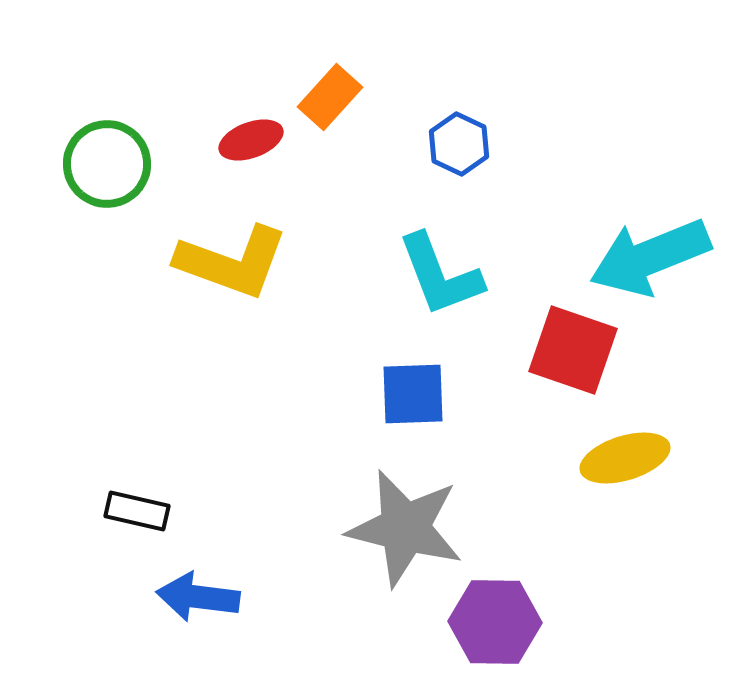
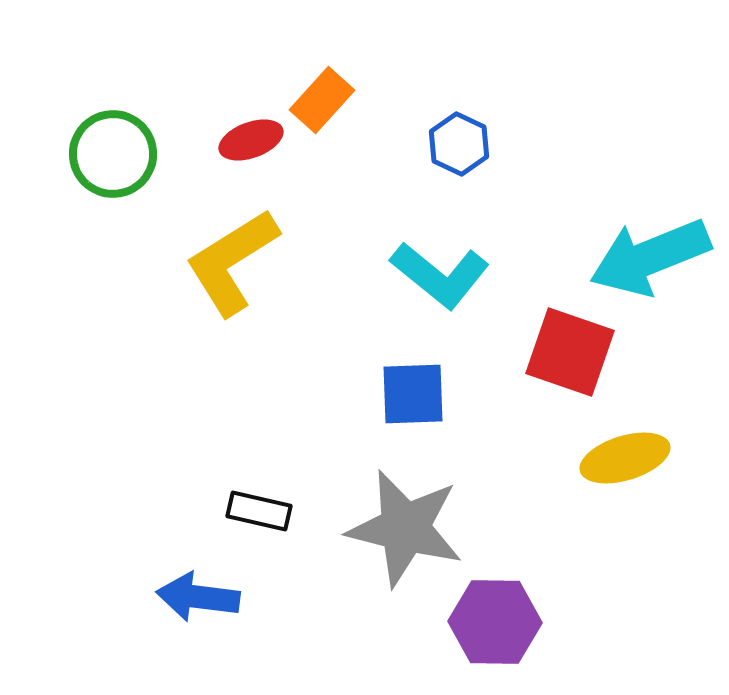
orange rectangle: moved 8 px left, 3 px down
green circle: moved 6 px right, 10 px up
yellow L-shape: rotated 128 degrees clockwise
cyan L-shape: rotated 30 degrees counterclockwise
red square: moved 3 px left, 2 px down
black rectangle: moved 122 px right
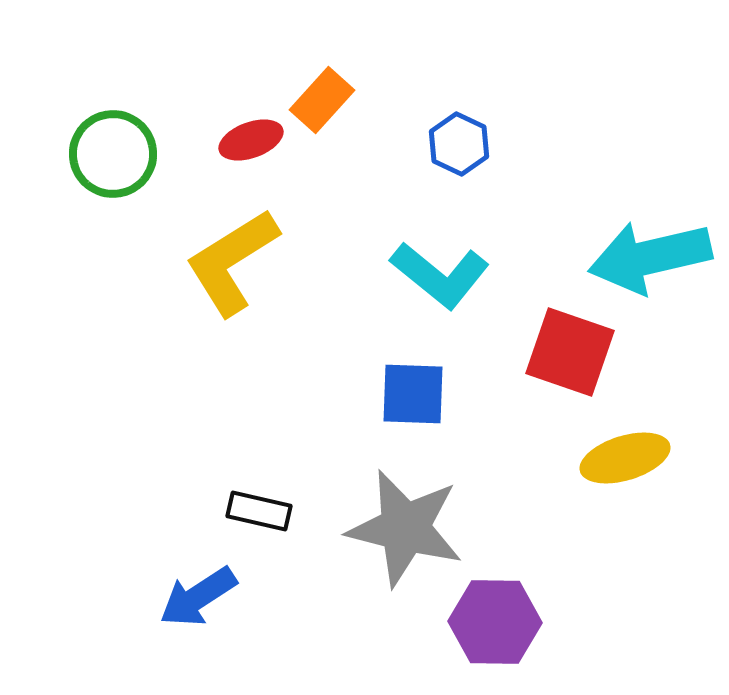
cyan arrow: rotated 9 degrees clockwise
blue square: rotated 4 degrees clockwise
blue arrow: rotated 40 degrees counterclockwise
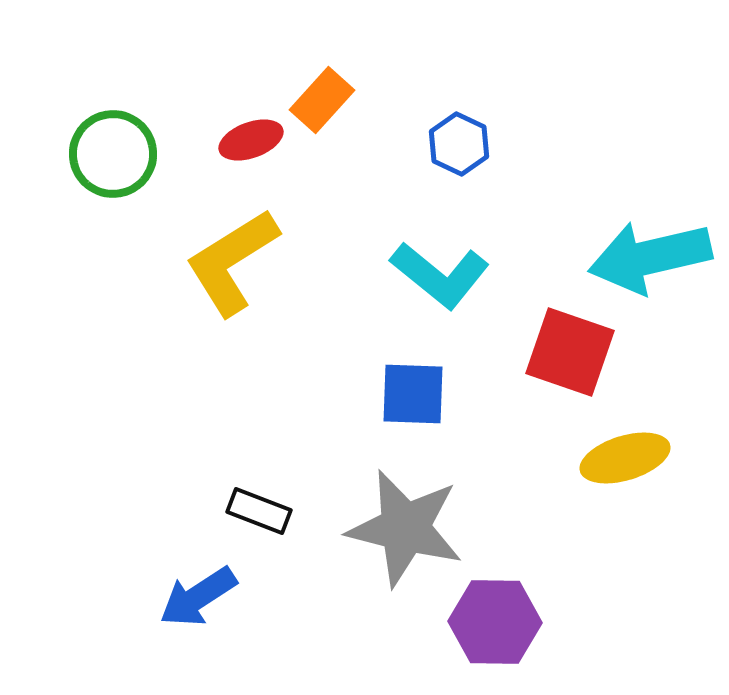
black rectangle: rotated 8 degrees clockwise
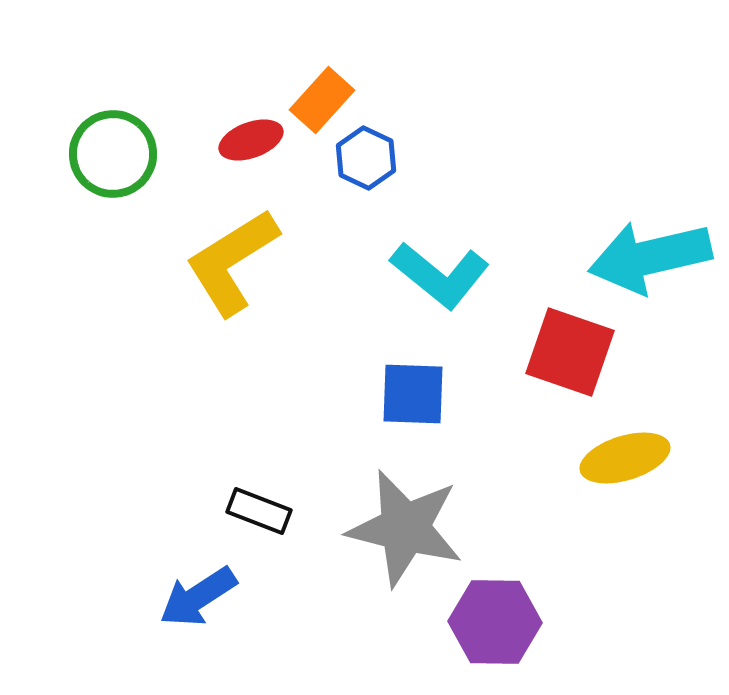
blue hexagon: moved 93 px left, 14 px down
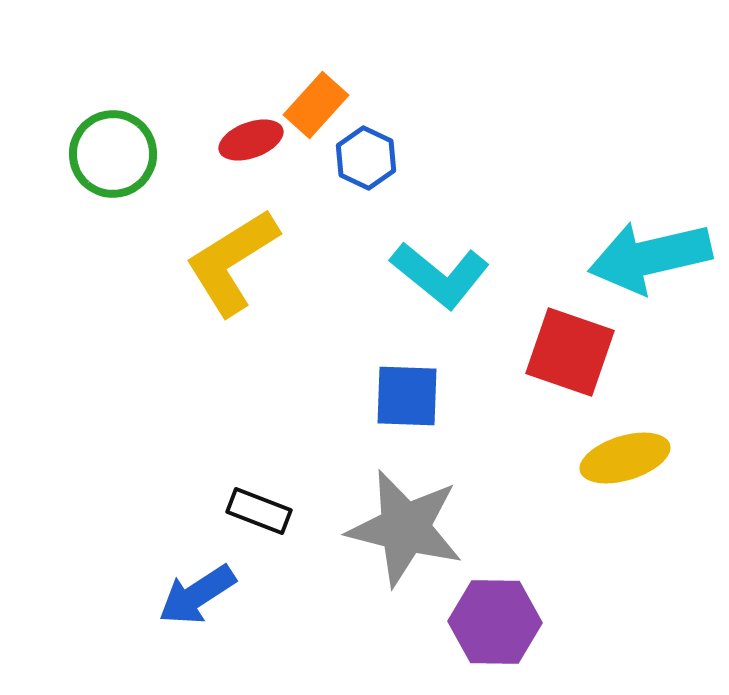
orange rectangle: moved 6 px left, 5 px down
blue square: moved 6 px left, 2 px down
blue arrow: moved 1 px left, 2 px up
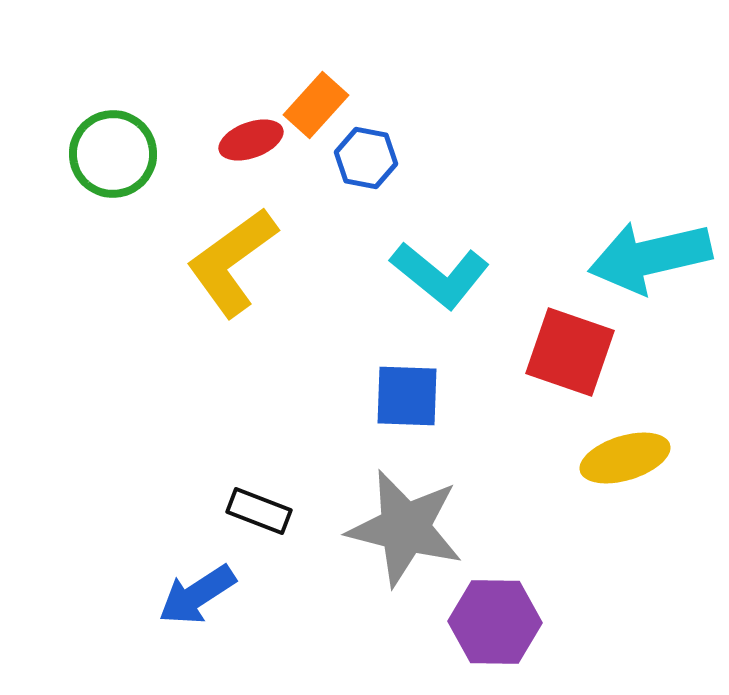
blue hexagon: rotated 14 degrees counterclockwise
yellow L-shape: rotated 4 degrees counterclockwise
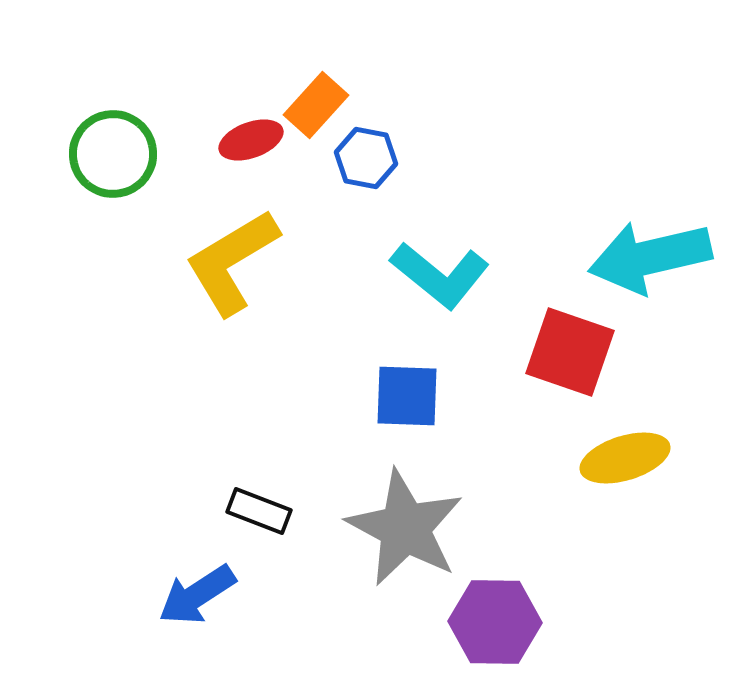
yellow L-shape: rotated 5 degrees clockwise
gray star: rotated 14 degrees clockwise
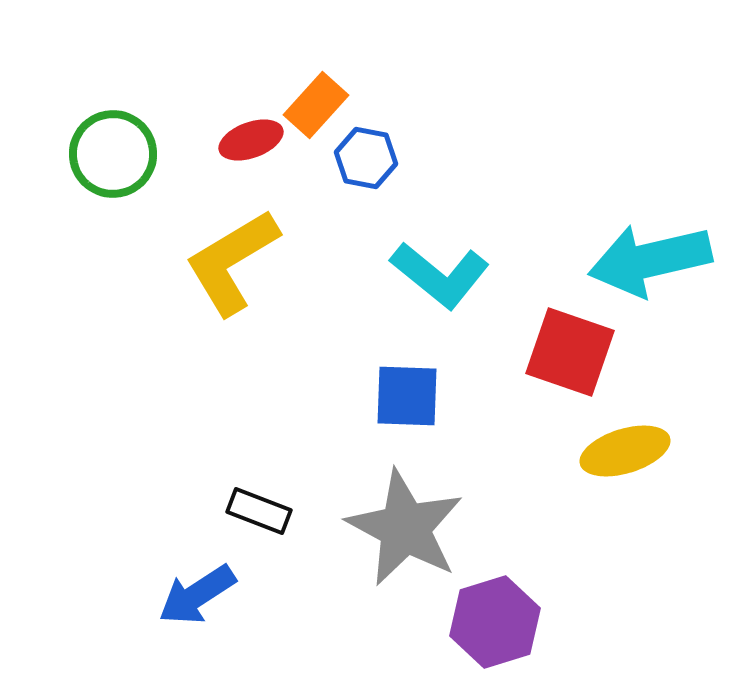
cyan arrow: moved 3 px down
yellow ellipse: moved 7 px up
purple hexagon: rotated 18 degrees counterclockwise
